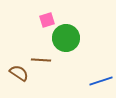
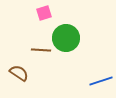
pink square: moved 3 px left, 7 px up
brown line: moved 10 px up
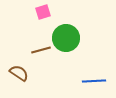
pink square: moved 1 px left, 1 px up
brown line: rotated 18 degrees counterclockwise
blue line: moved 7 px left; rotated 15 degrees clockwise
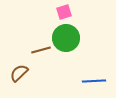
pink square: moved 21 px right
brown semicircle: rotated 78 degrees counterclockwise
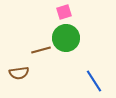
brown semicircle: rotated 144 degrees counterclockwise
blue line: rotated 60 degrees clockwise
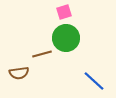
brown line: moved 1 px right, 4 px down
blue line: rotated 15 degrees counterclockwise
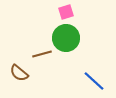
pink square: moved 2 px right
brown semicircle: rotated 48 degrees clockwise
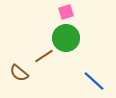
brown line: moved 2 px right, 2 px down; rotated 18 degrees counterclockwise
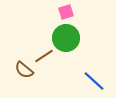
brown semicircle: moved 5 px right, 3 px up
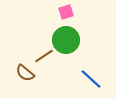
green circle: moved 2 px down
brown semicircle: moved 1 px right, 3 px down
blue line: moved 3 px left, 2 px up
